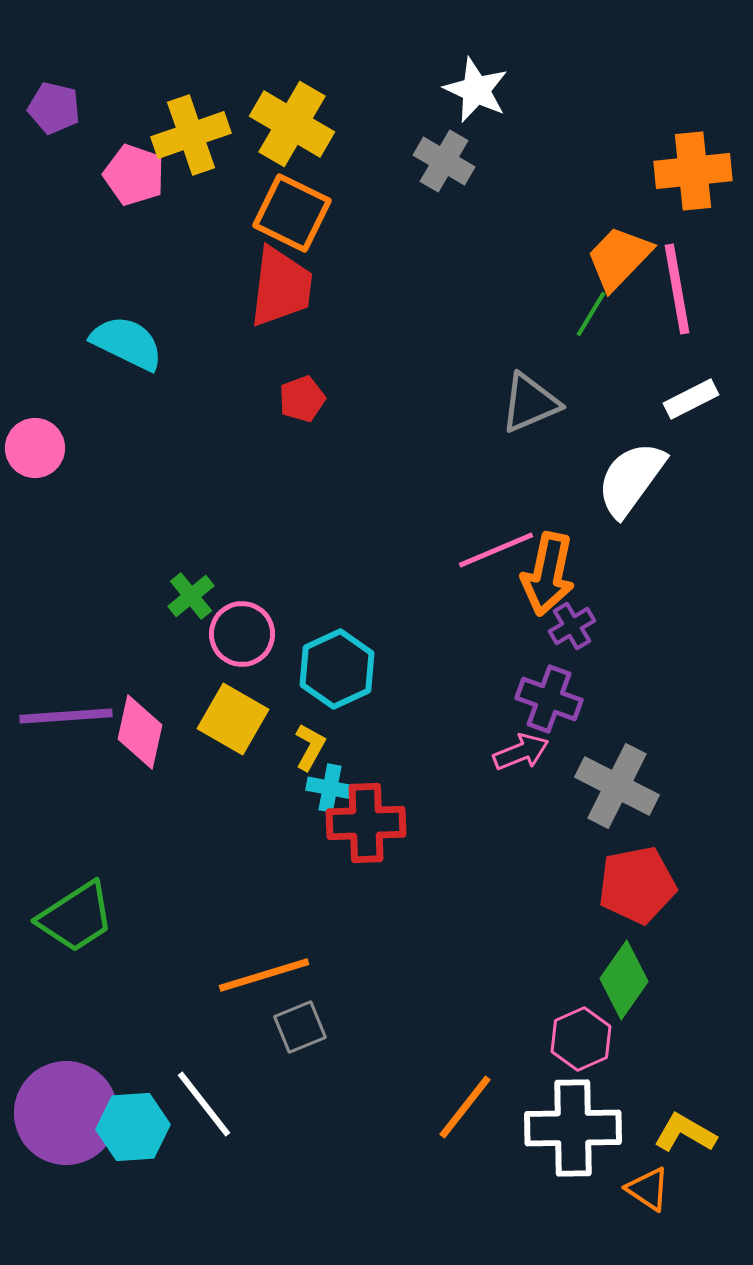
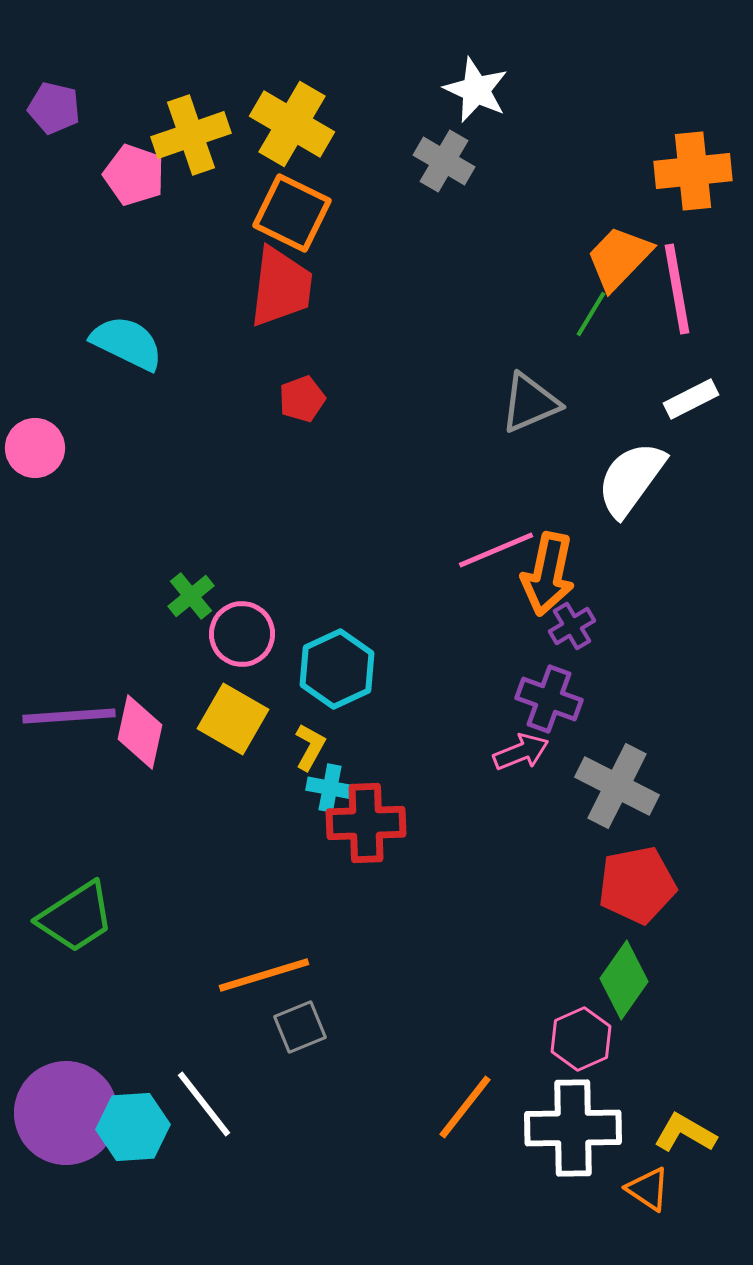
purple line at (66, 716): moved 3 px right
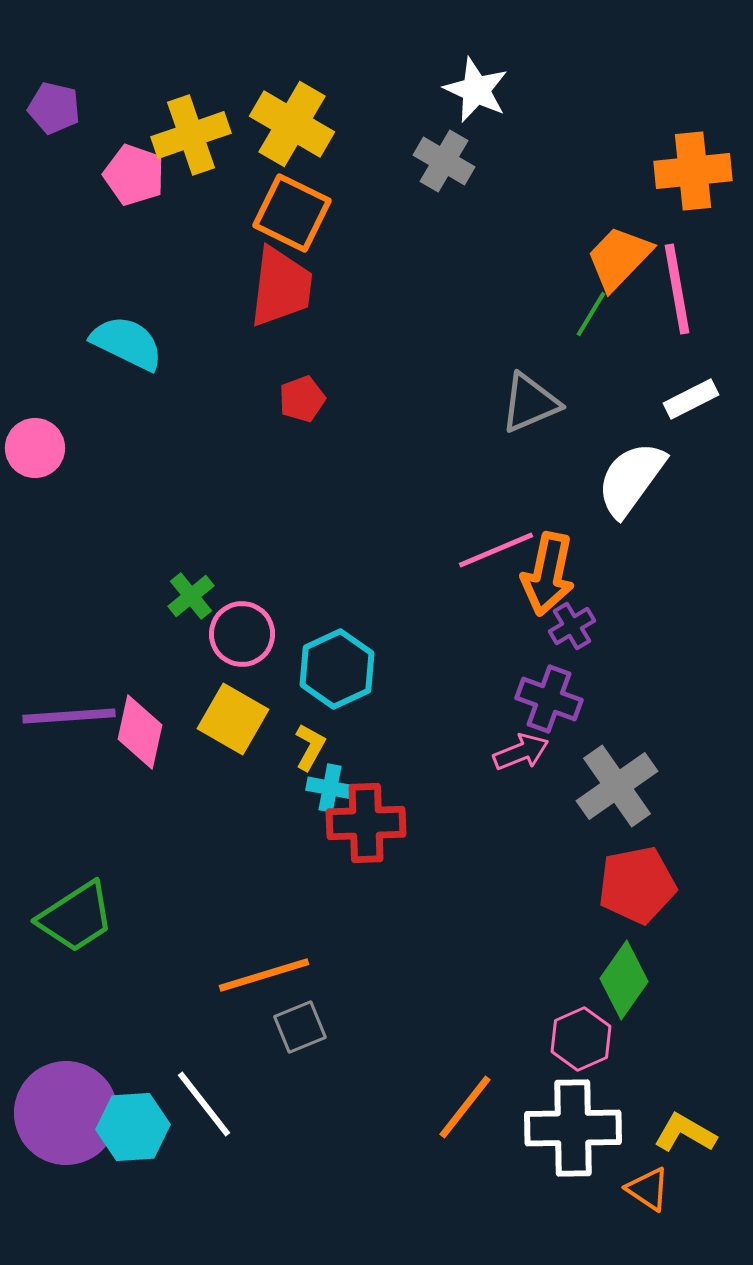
gray cross at (617, 786): rotated 28 degrees clockwise
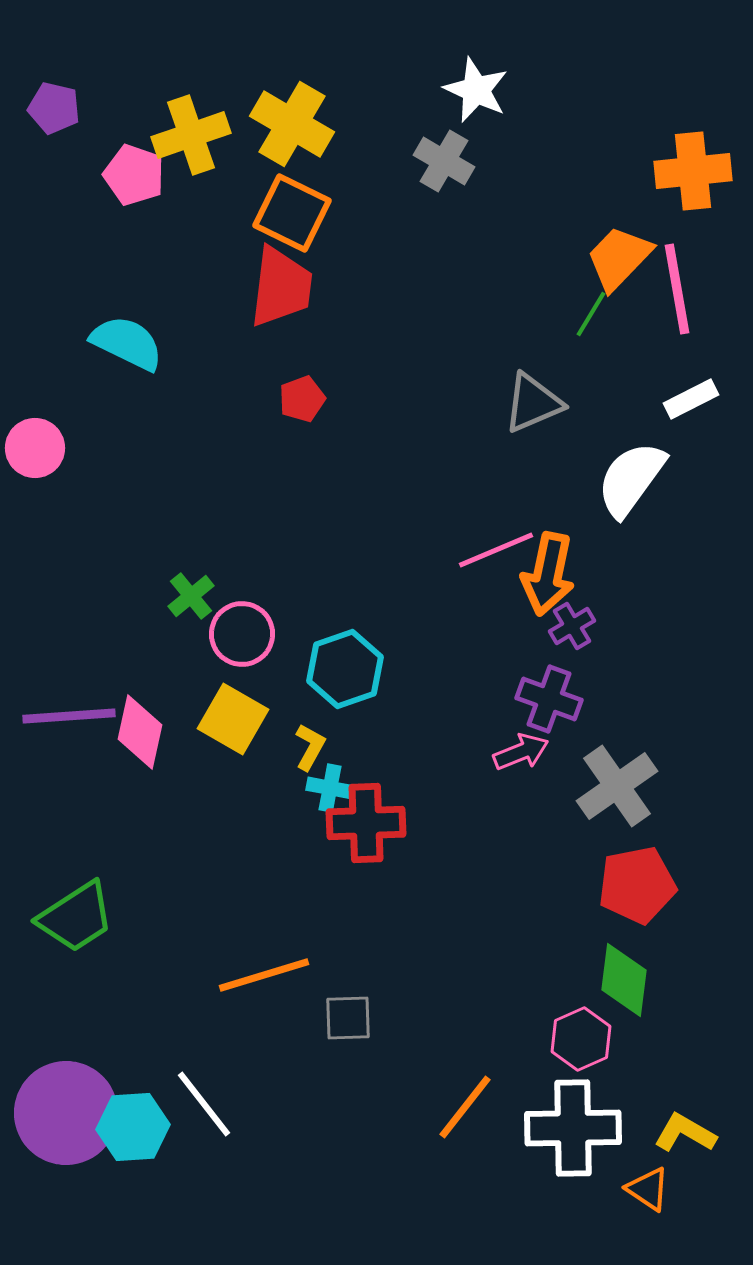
gray triangle at (530, 403): moved 3 px right
cyan hexagon at (337, 669): moved 8 px right; rotated 6 degrees clockwise
green diamond at (624, 980): rotated 28 degrees counterclockwise
gray square at (300, 1027): moved 48 px right, 9 px up; rotated 20 degrees clockwise
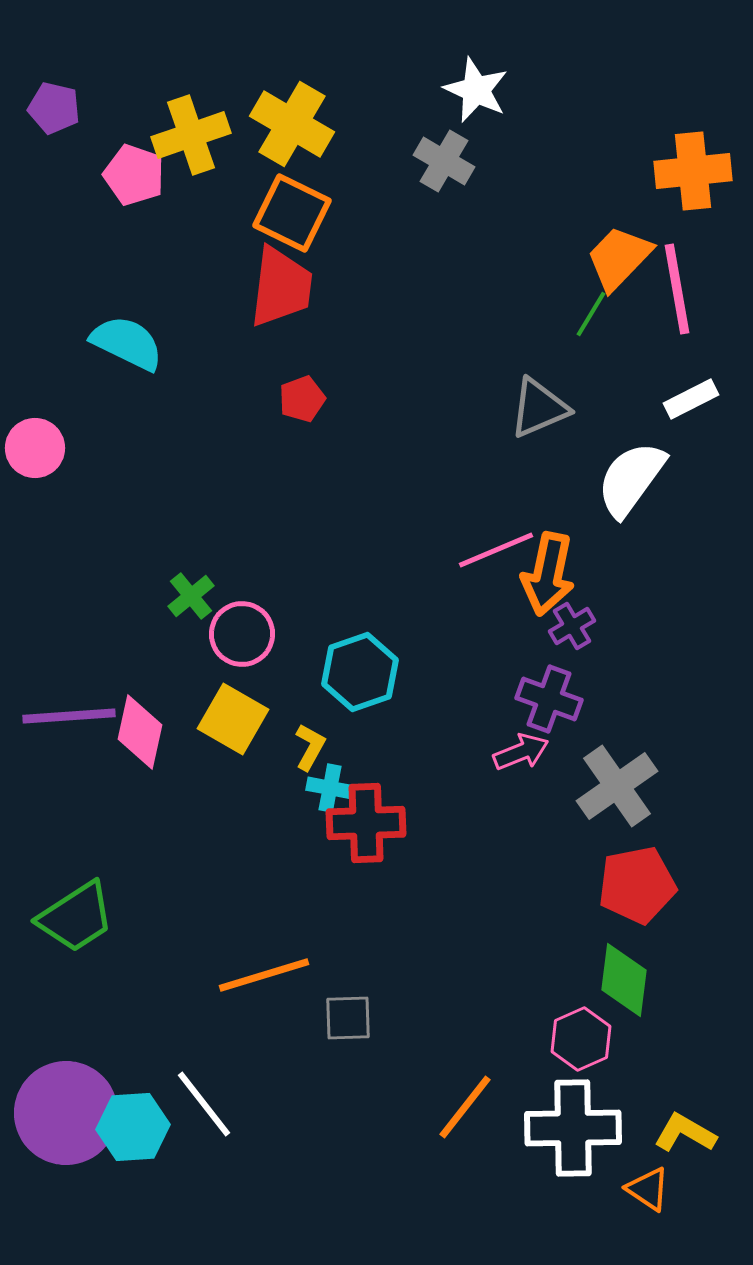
gray triangle at (533, 403): moved 6 px right, 5 px down
cyan hexagon at (345, 669): moved 15 px right, 3 px down
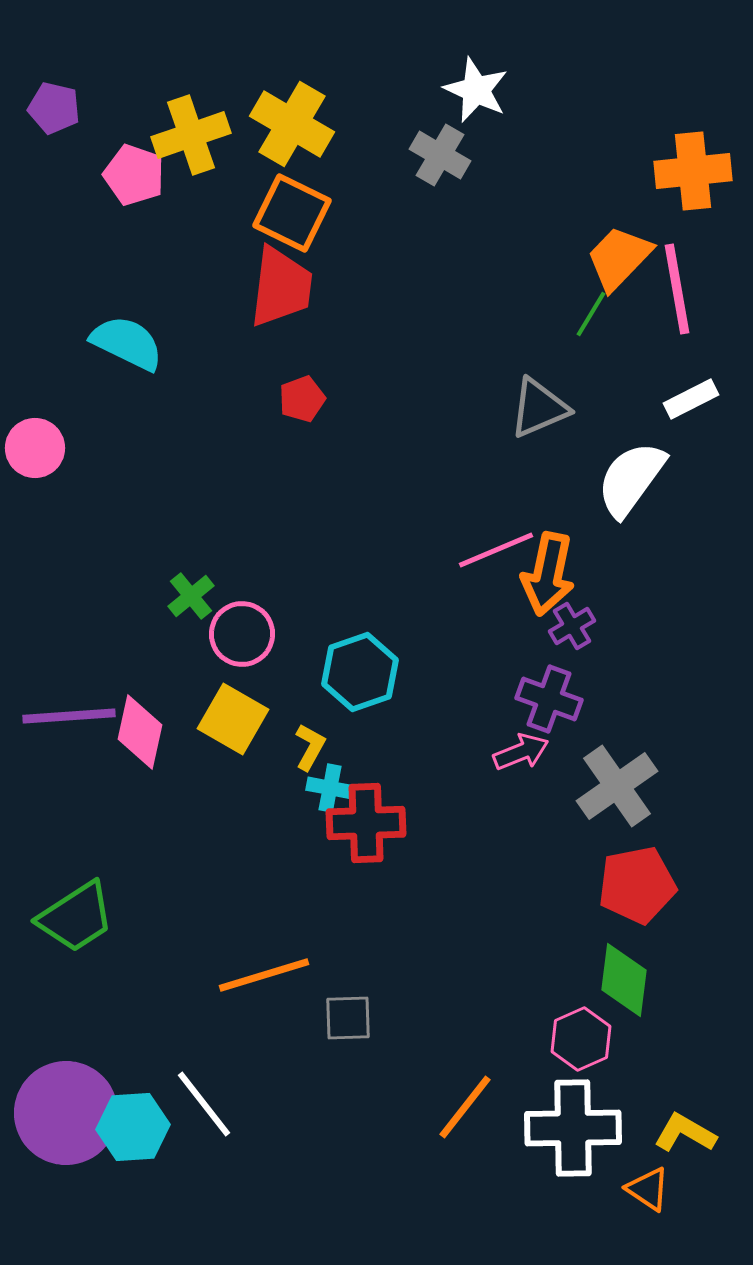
gray cross at (444, 161): moved 4 px left, 6 px up
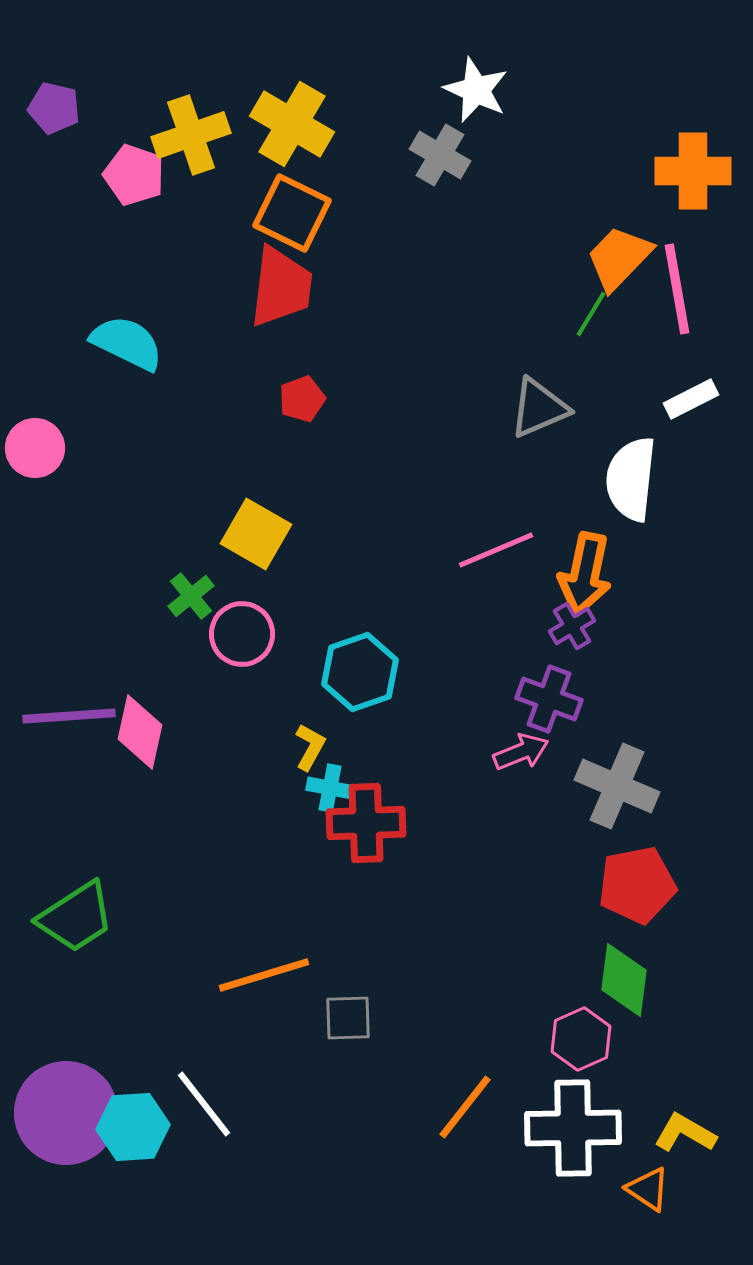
orange cross at (693, 171): rotated 6 degrees clockwise
white semicircle at (631, 479): rotated 30 degrees counterclockwise
orange arrow at (548, 574): moved 37 px right
yellow square at (233, 719): moved 23 px right, 185 px up
gray cross at (617, 786): rotated 32 degrees counterclockwise
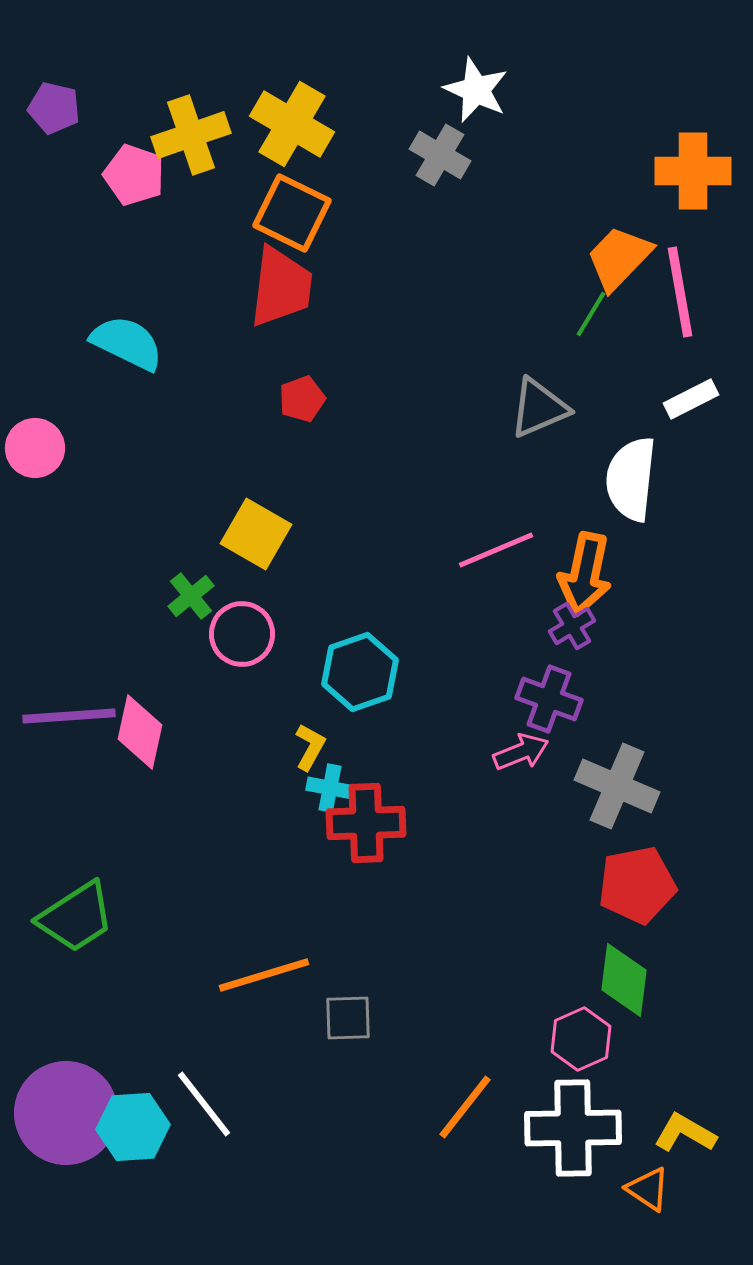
pink line at (677, 289): moved 3 px right, 3 px down
